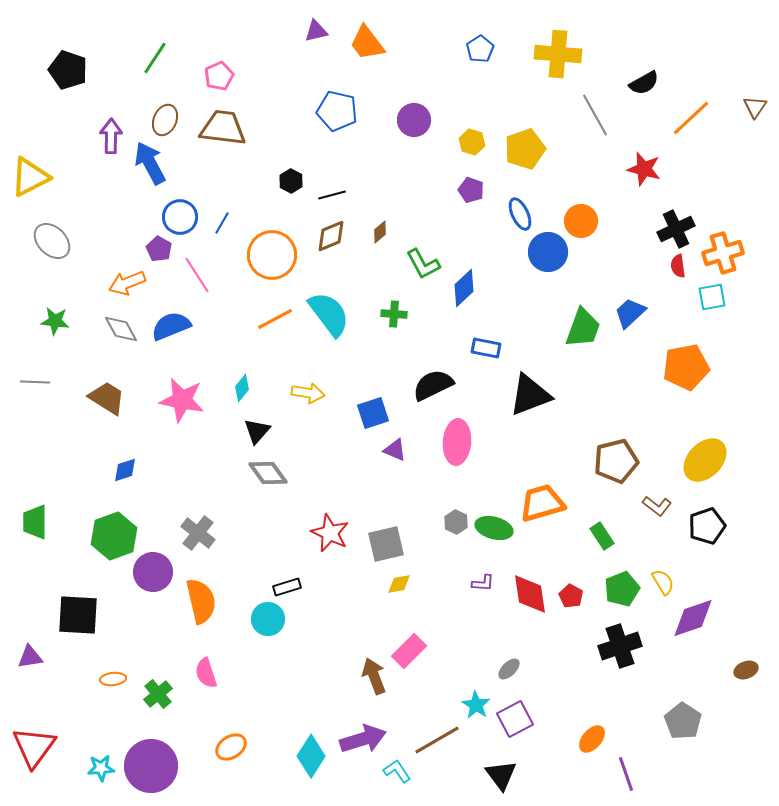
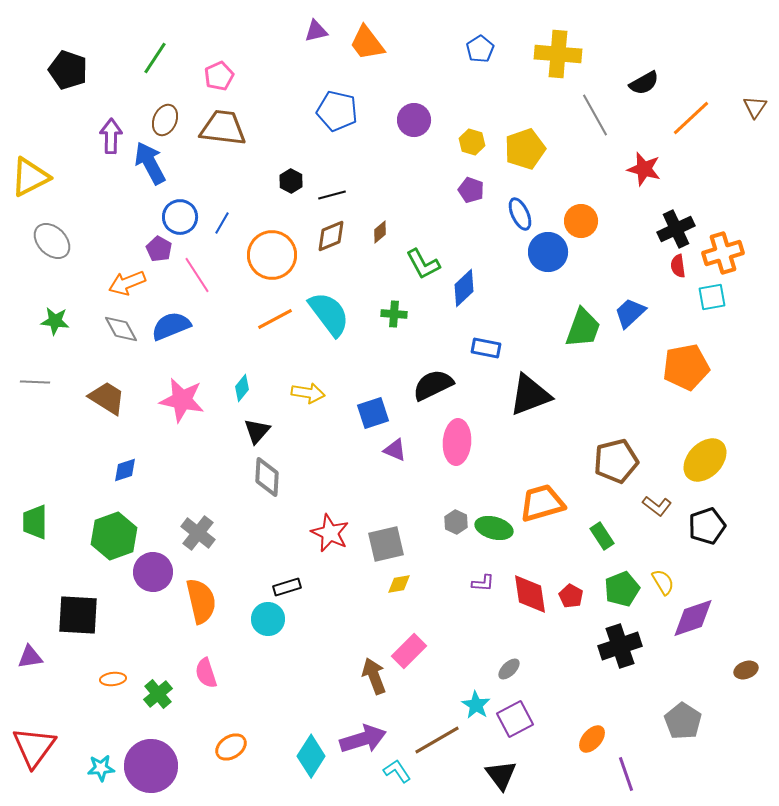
gray diamond at (268, 473): moved 1 px left, 4 px down; rotated 39 degrees clockwise
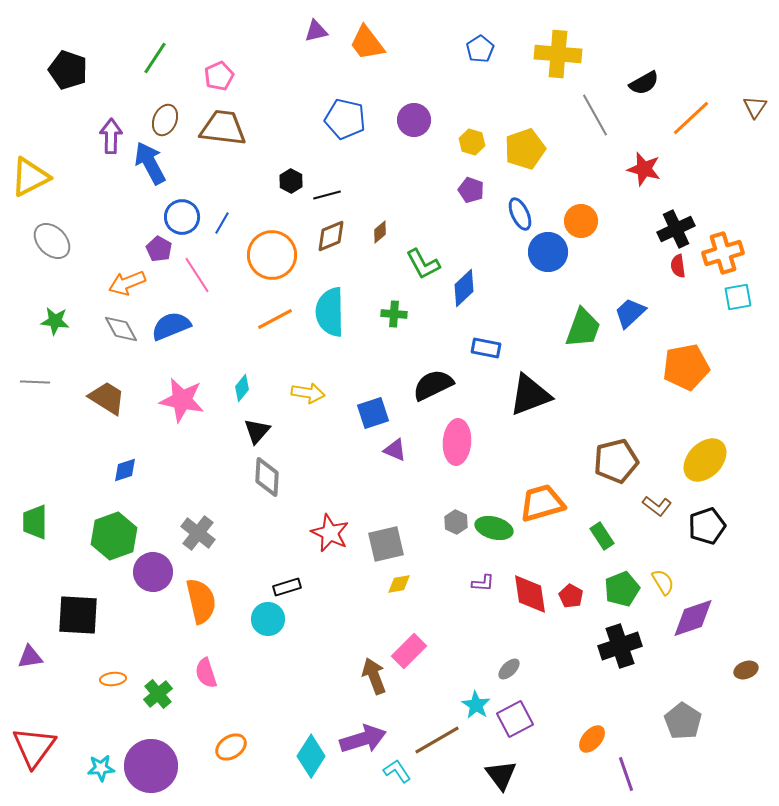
blue pentagon at (337, 111): moved 8 px right, 8 px down
black line at (332, 195): moved 5 px left
blue circle at (180, 217): moved 2 px right
cyan square at (712, 297): moved 26 px right
cyan semicircle at (329, 314): moved 1 px right, 2 px up; rotated 144 degrees counterclockwise
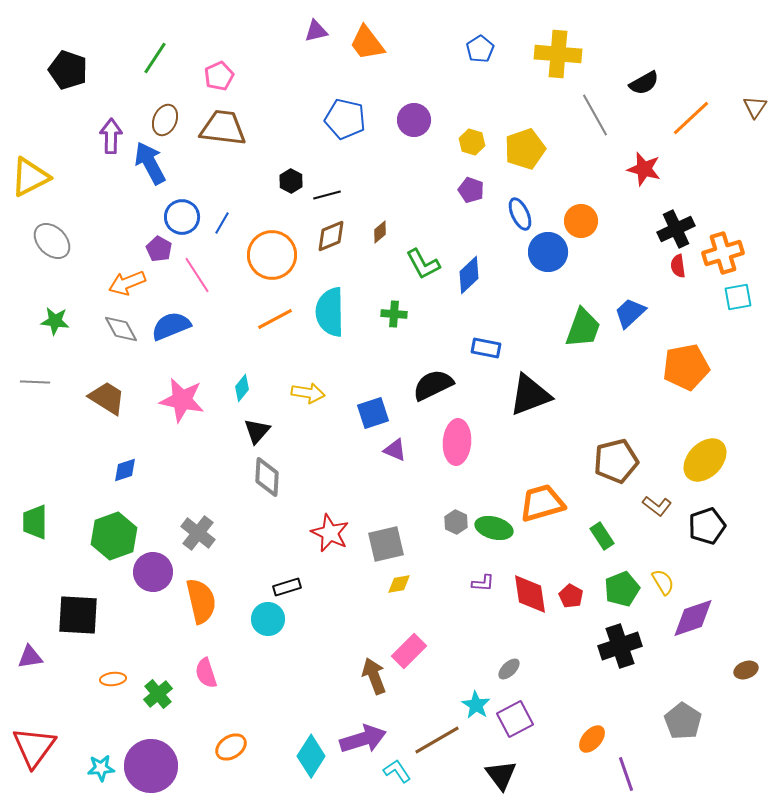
blue diamond at (464, 288): moved 5 px right, 13 px up
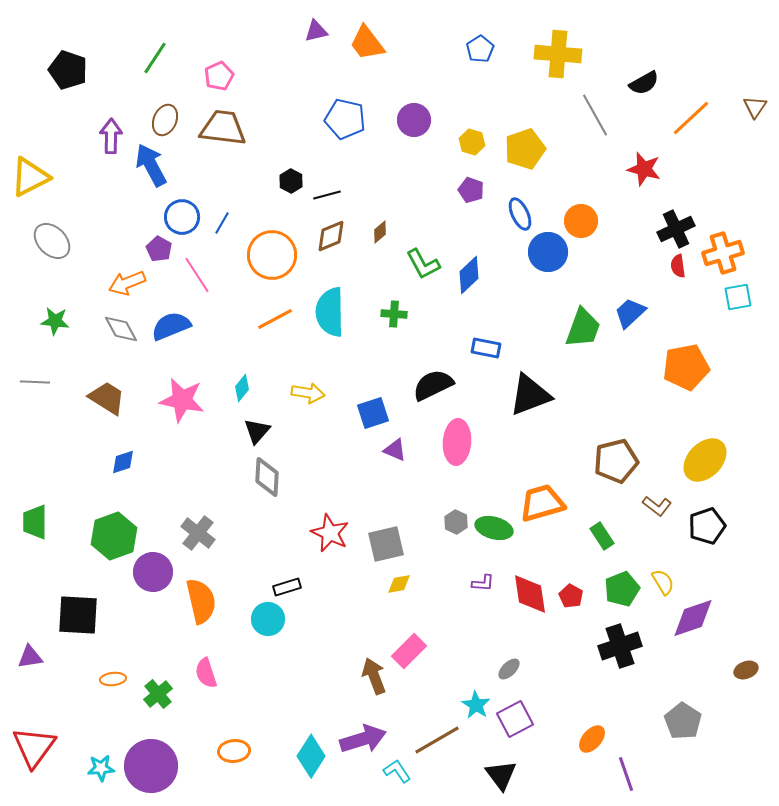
blue arrow at (150, 163): moved 1 px right, 2 px down
blue diamond at (125, 470): moved 2 px left, 8 px up
orange ellipse at (231, 747): moved 3 px right, 4 px down; rotated 28 degrees clockwise
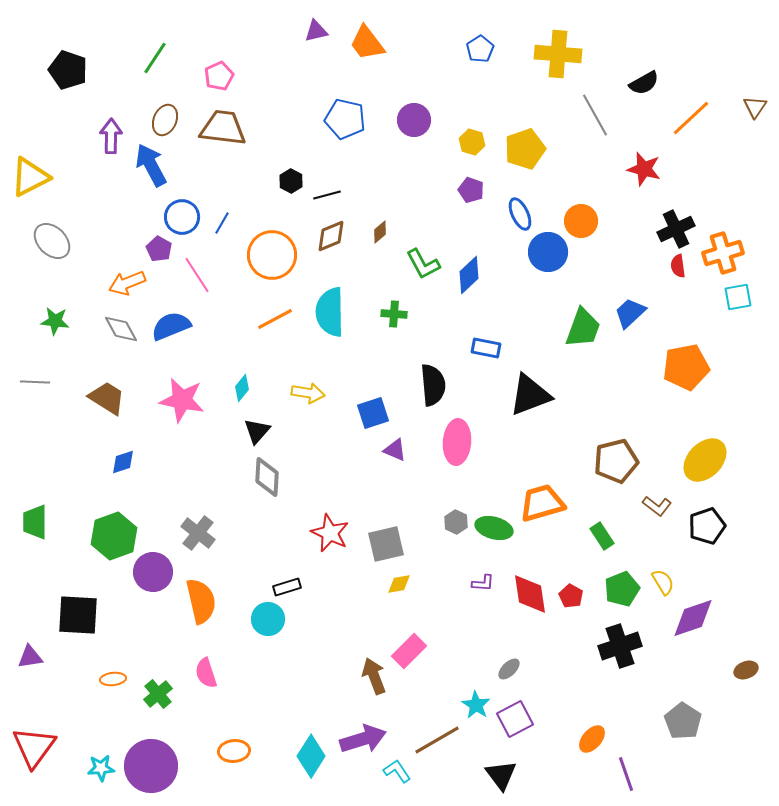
black semicircle at (433, 385): rotated 111 degrees clockwise
